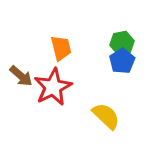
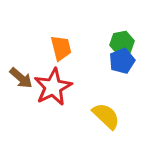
blue pentagon: rotated 10 degrees clockwise
brown arrow: moved 2 px down
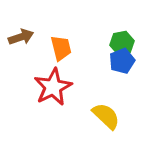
brown arrow: moved 41 px up; rotated 60 degrees counterclockwise
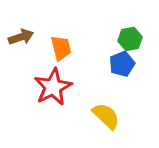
green hexagon: moved 8 px right, 4 px up
blue pentagon: moved 3 px down
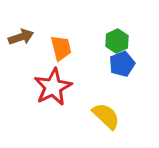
green hexagon: moved 13 px left, 2 px down; rotated 15 degrees counterclockwise
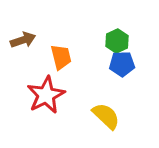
brown arrow: moved 2 px right, 3 px down
orange trapezoid: moved 9 px down
blue pentagon: rotated 20 degrees clockwise
red star: moved 7 px left, 8 px down
